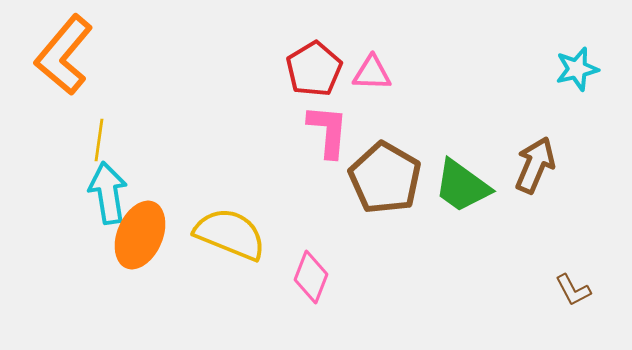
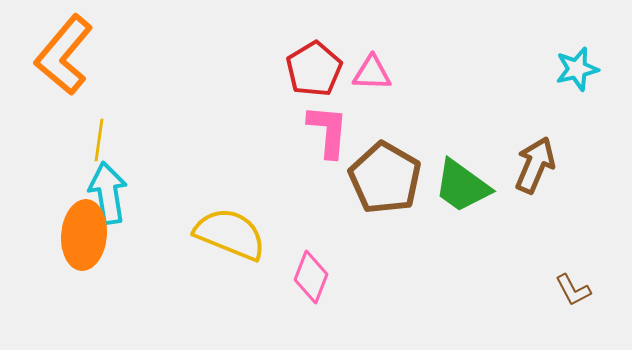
orange ellipse: moved 56 px left; rotated 18 degrees counterclockwise
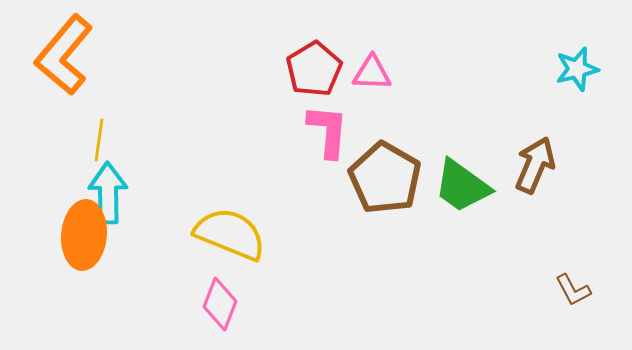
cyan arrow: rotated 8 degrees clockwise
pink diamond: moved 91 px left, 27 px down
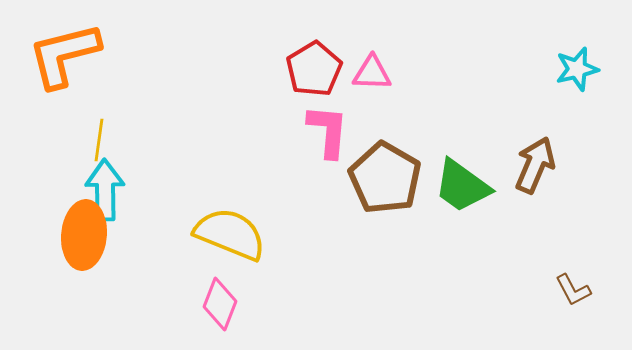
orange L-shape: rotated 36 degrees clockwise
cyan arrow: moved 3 px left, 3 px up
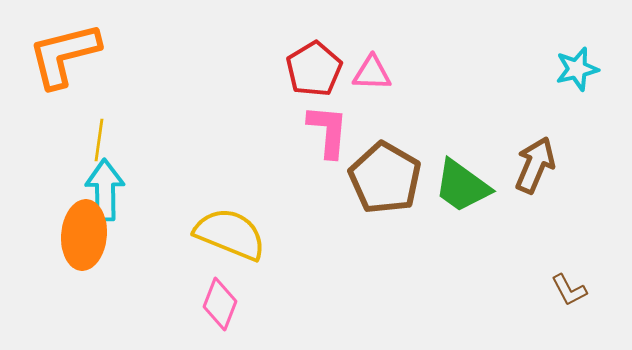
brown L-shape: moved 4 px left
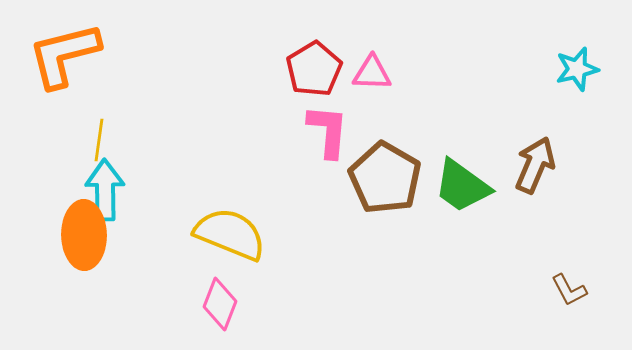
orange ellipse: rotated 6 degrees counterclockwise
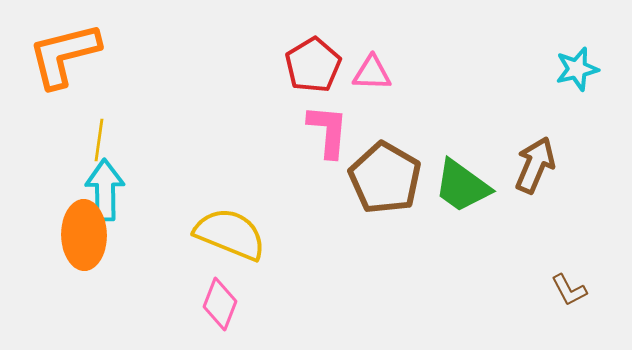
red pentagon: moved 1 px left, 4 px up
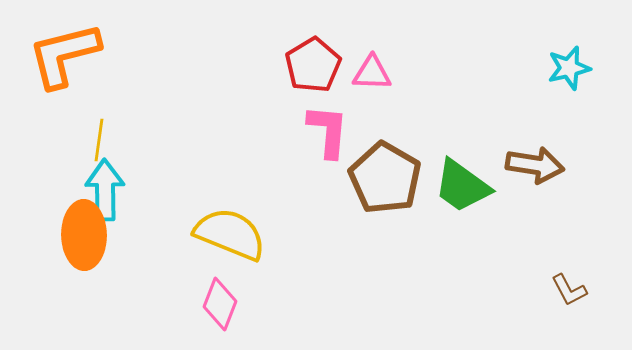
cyan star: moved 8 px left, 1 px up
brown arrow: rotated 76 degrees clockwise
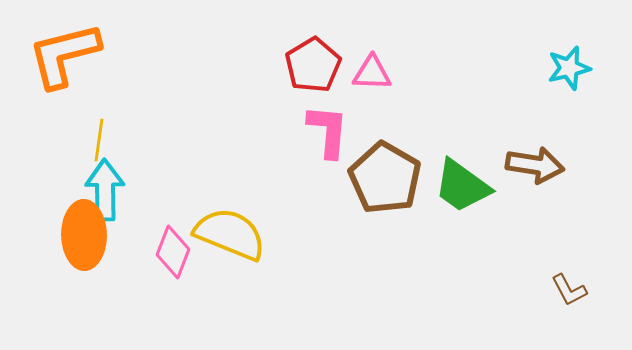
pink diamond: moved 47 px left, 52 px up
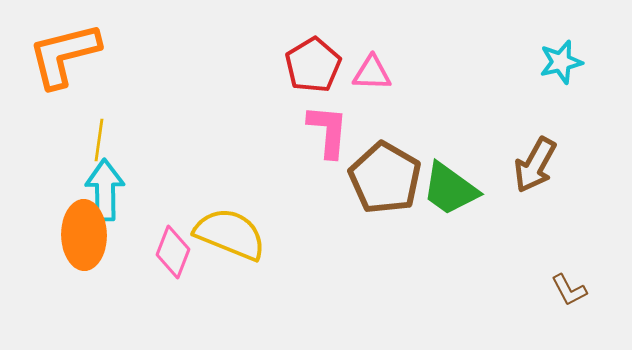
cyan star: moved 8 px left, 6 px up
brown arrow: rotated 110 degrees clockwise
green trapezoid: moved 12 px left, 3 px down
